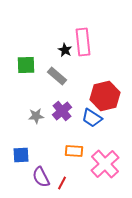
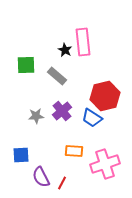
pink cross: rotated 24 degrees clockwise
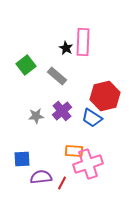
pink rectangle: rotated 8 degrees clockwise
black star: moved 1 px right, 2 px up
green square: rotated 36 degrees counterclockwise
blue square: moved 1 px right, 4 px down
pink cross: moved 17 px left
purple semicircle: rotated 110 degrees clockwise
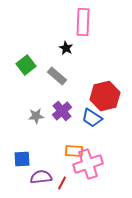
pink rectangle: moved 20 px up
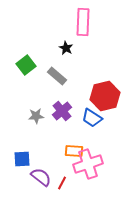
purple semicircle: rotated 45 degrees clockwise
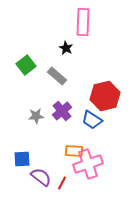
blue trapezoid: moved 2 px down
